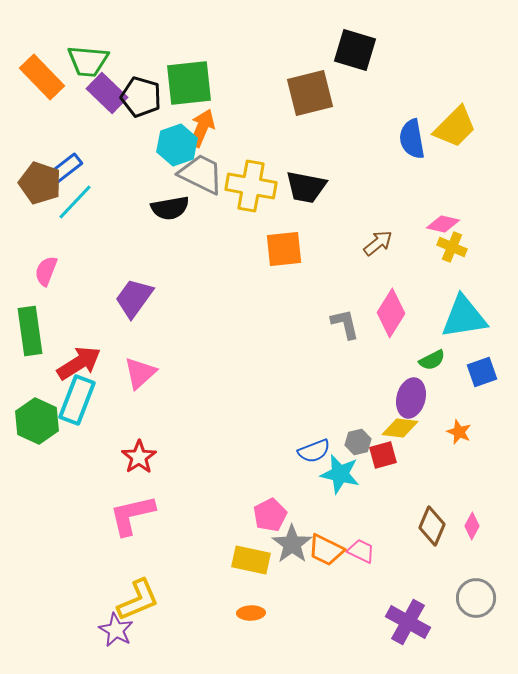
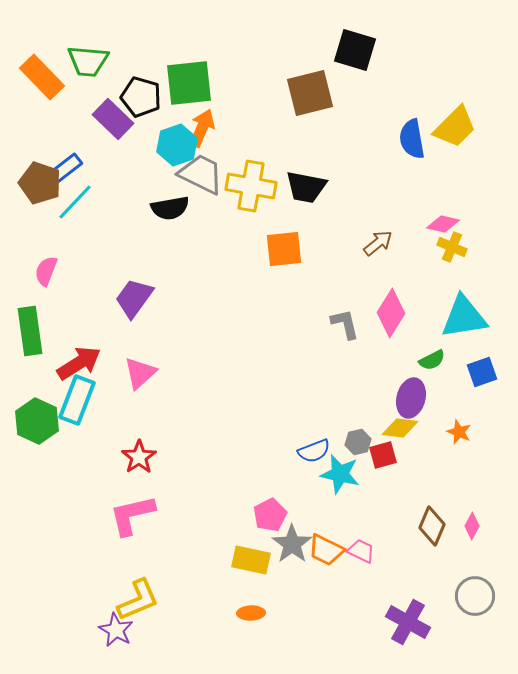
purple rectangle at (107, 93): moved 6 px right, 26 px down
gray circle at (476, 598): moved 1 px left, 2 px up
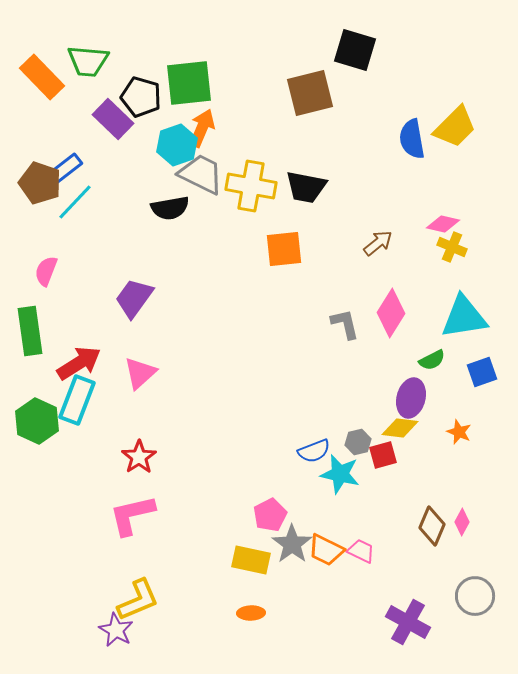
pink diamond at (472, 526): moved 10 px left, 4 px up
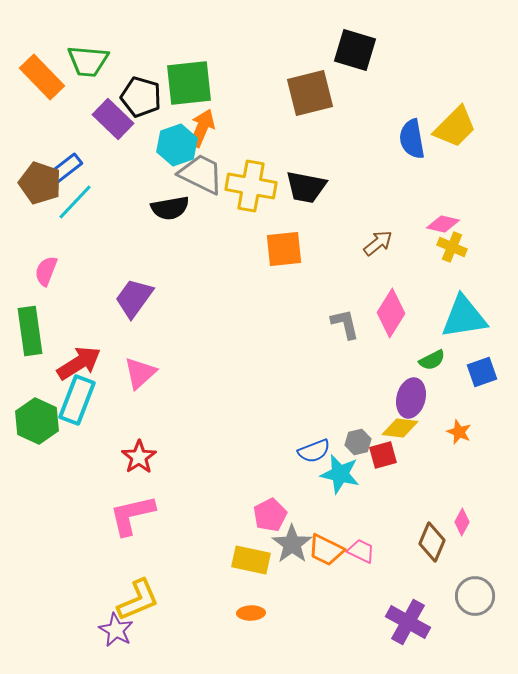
brown diamond at (432, 526): moved 16 px down
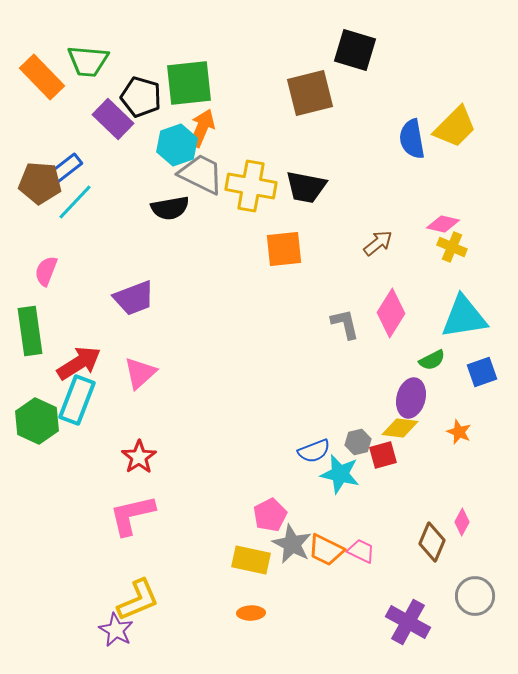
brown pentagon at (40, 183): rotated 15 degrees counterclockwise
purple trapezoid at (134, 298): rotated 147 degrees counterclockwise
gray star at (292, 544): rotated 9 degrees counterclockwise
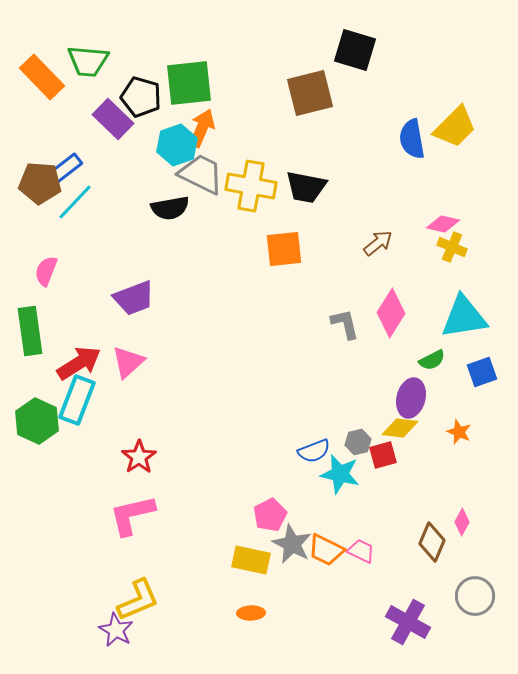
pink triangle at (140, 373): moved 12 px left, 11 px up
